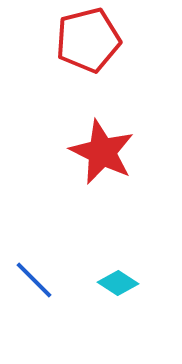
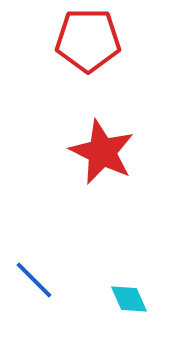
red pentagon: rotated 14 degrees clockwise
cyan diamond: moved 11 px right, 16 px down; rotated 33 degrees clockwise
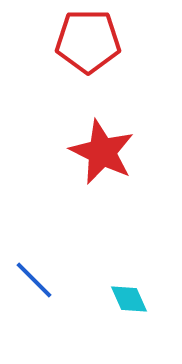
red pentagon: moved 1 px down
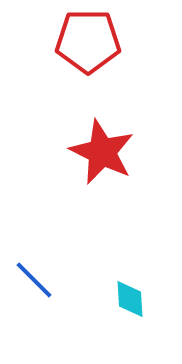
cyan diamond: moved 1 px right; rotated 21 degrees clockwise
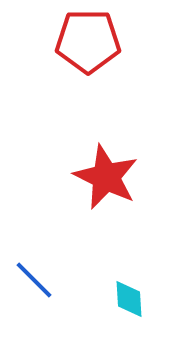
red star: moved 4 px right, 25 px down
cyan diamond: moved 1 px left
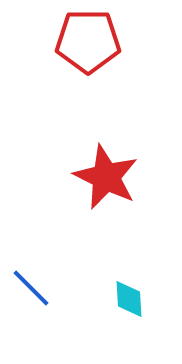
blue line: moved 3 px left, 8 px down
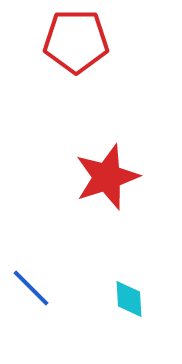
red pentagon: moved 12 px left
red star: moved 1 px right; rotated 28 degrees clockwise
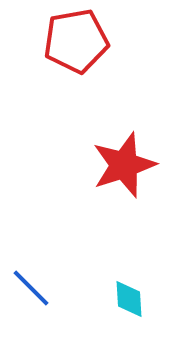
red pentagon: rotated 10 degrees counterclockwise
red star: moved 17 px right, 12 px up
